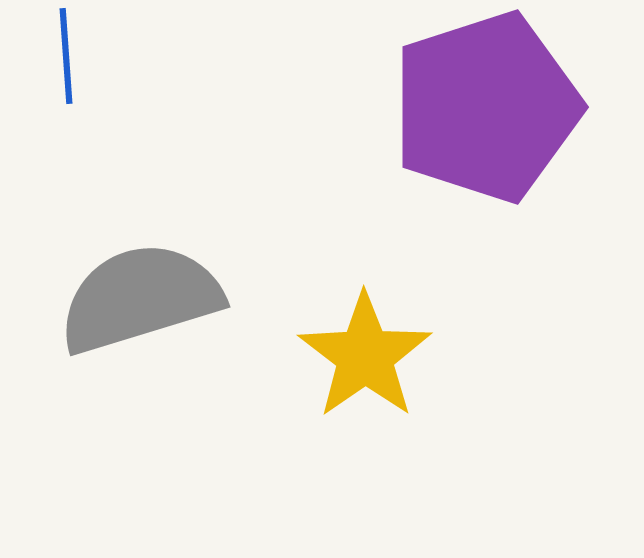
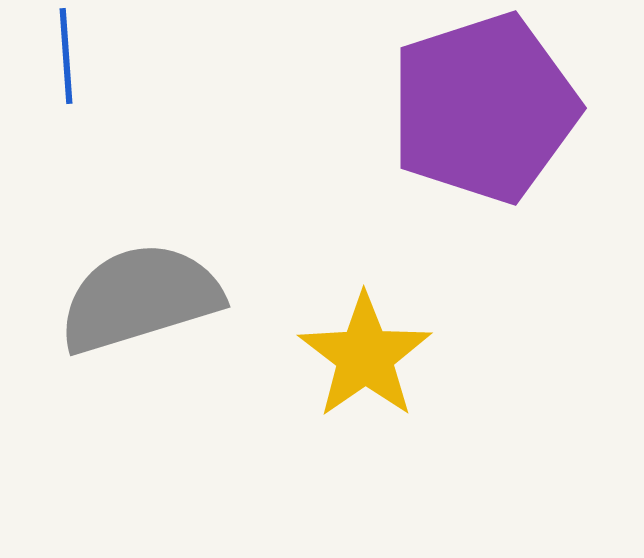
purple pentagon: moved 2 px left, 1 px down
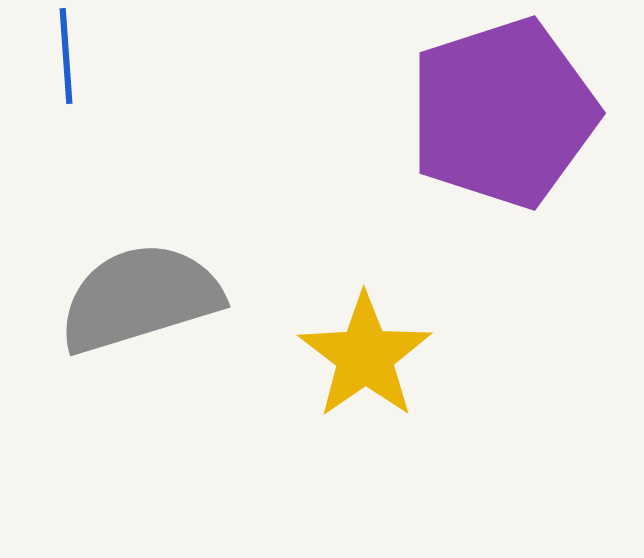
purple pentagon: moved 19 px right, 5 px down
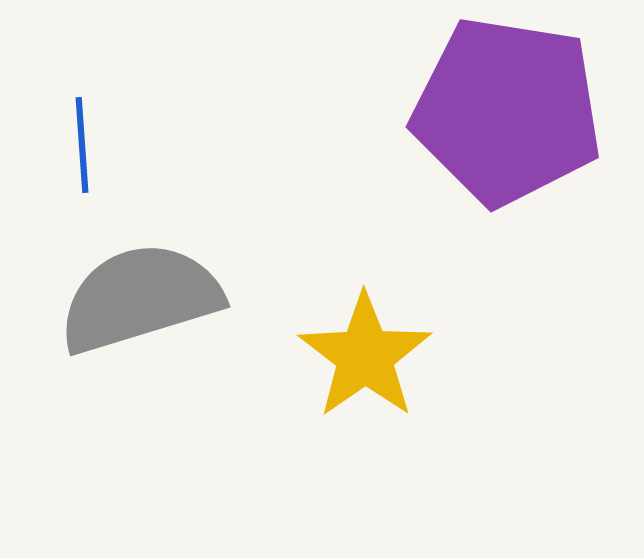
blue line: moved 16 px right, 89 px down
purple pentagon: moved 4 px right, 2 px up; rotated 27 degrees clockwise
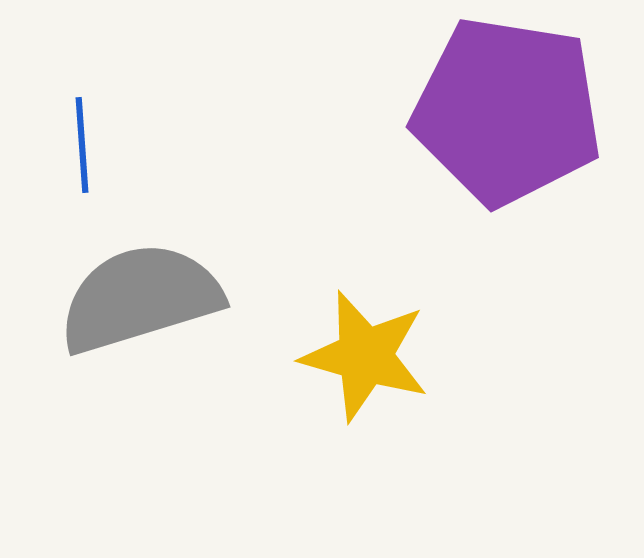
yellow star: rotated 21 degrees counterclockwise
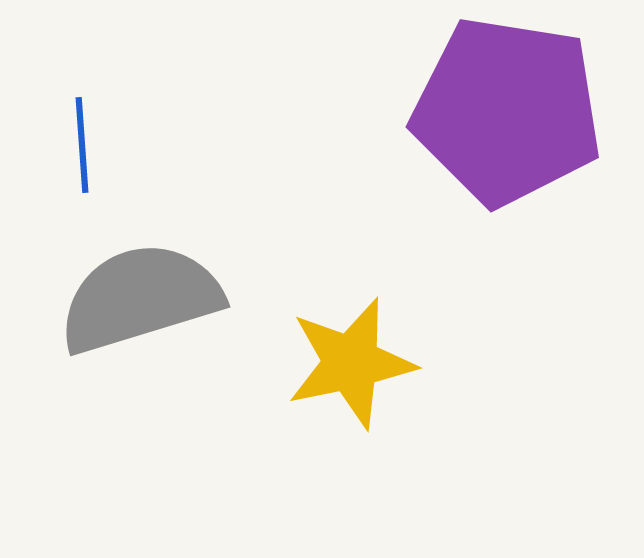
yellow star: moved 14 px left, 7 px down; rotated 28 degrees counterclockwise
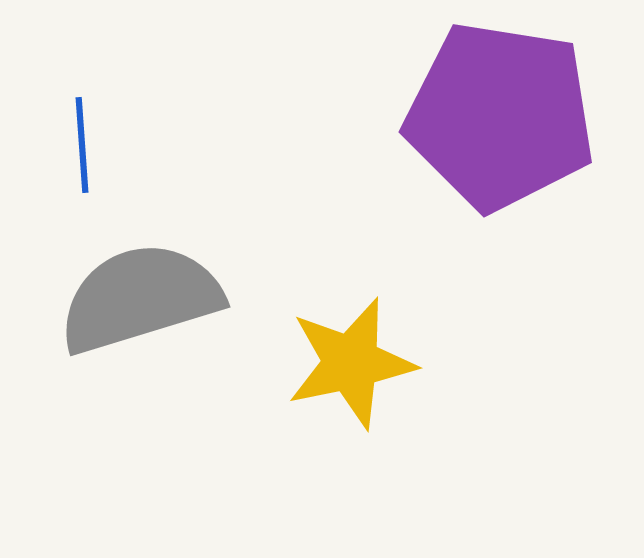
purple pentagon: moved 7 px left, 5 px down
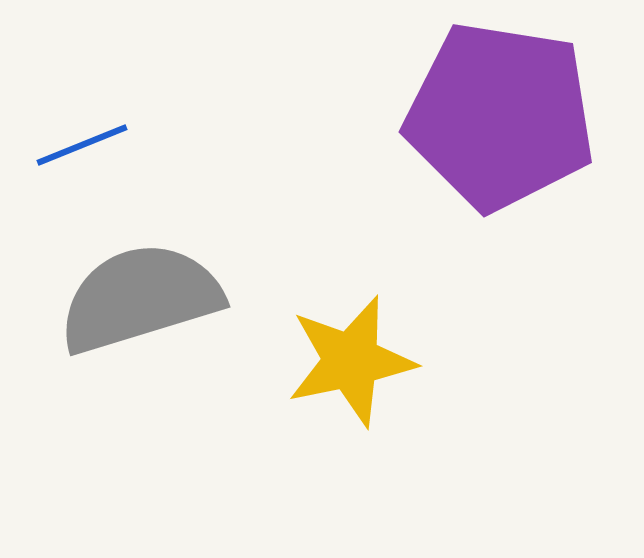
blue line: rotated 72 degrees clockwise
yellow star: moved 2 px up
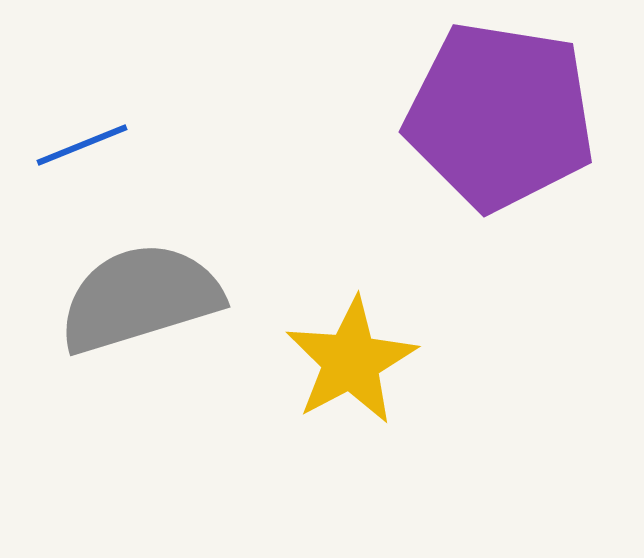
yellow star: rotated 16 degrees counterclockwise
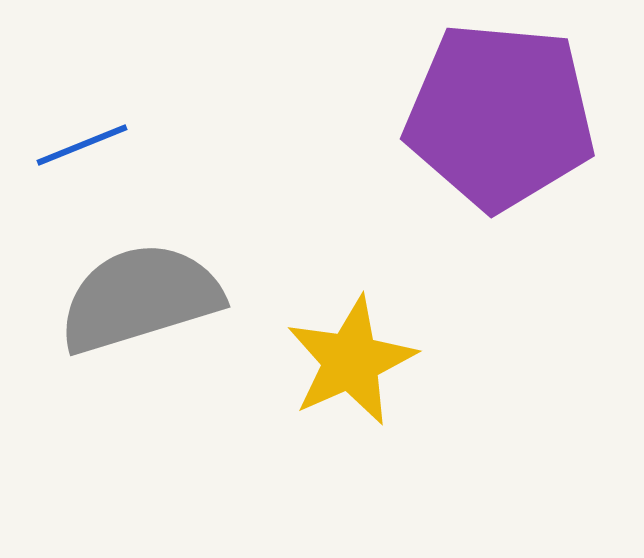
purple pentagon: rotated 4 degrees counterclockwise
yellow star: rotated 4 degrees clockwise
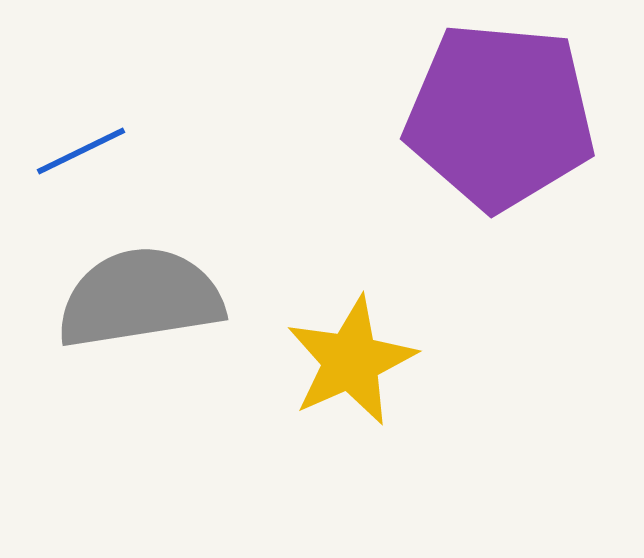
blue line: moved 1 px left, 6 px down; rotated 4 degrees counterclockwise
gray semicircle: rotated 8 degrees clockwise
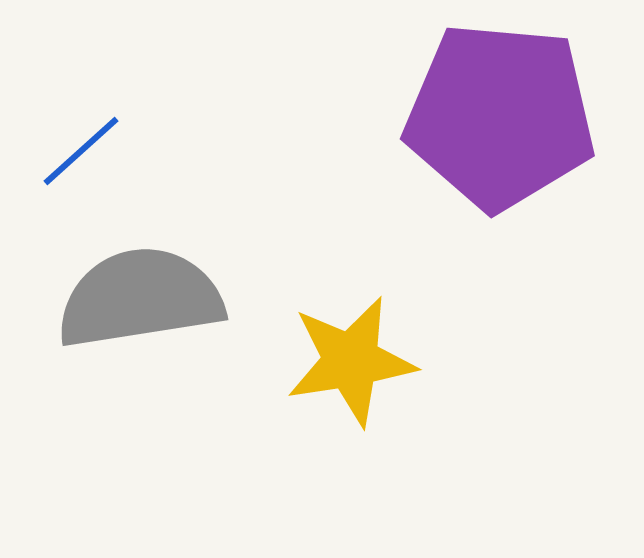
blue line: rotated 16 degrees counterclockwise
yellow star: rotated 15 degrees clockwise
